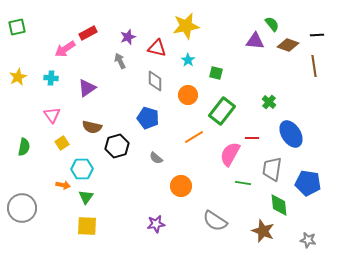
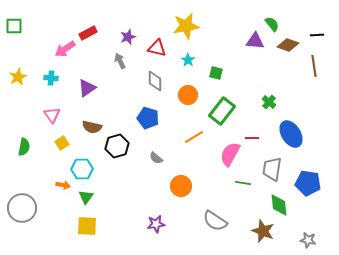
green square at (17, 27): moved 3 px left, 1 px up; rotated 12 degrees clockwise
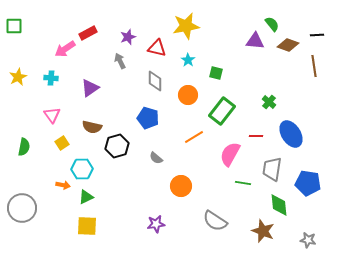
purple triangle at (87, 88): moved 3 px right
red line at (252, 138): moved 4 px right, 2 px up
green triangle at (86, 197): rotated 28 degrees clockwise
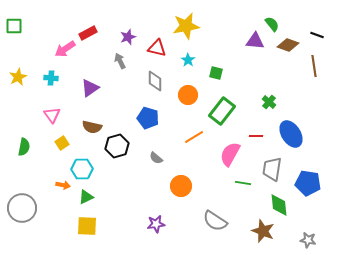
black line at (317, 35): rotated 24 degrees clockwise
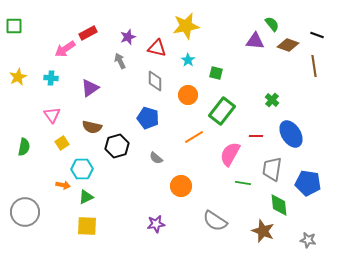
green cross at (269, 102): moved 3 px right, 2 px up
gray circle at (22, 208): moved 3 px right, 4 px down
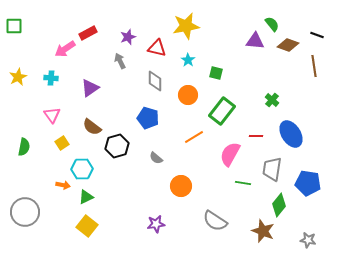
brown semicircle at (92, 127): rotated 24 degrees clockwise
green diamond at (279, 205): rotated 45 degrees clockwise
yellow square at (87, 226): rotated 35 degrees clockwise
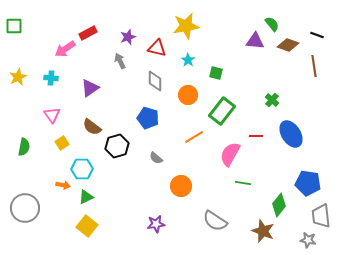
gray trapezoid at (272, 169): moved 49 px right, 47 px down; rotated 15 degrees counterclockwise
gray circle at (25, 212): moved 4 px up
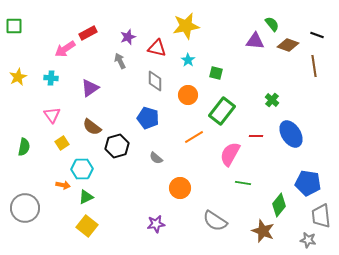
orange circle at (181, 186): moved 1 px left, 2 px down
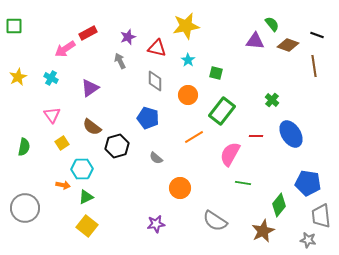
cyan cross at (51, 78): rotated 24 degrees clockwise
brown star at (263, 231): rotated 25 degrees clockwise
